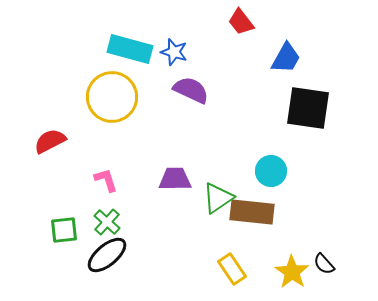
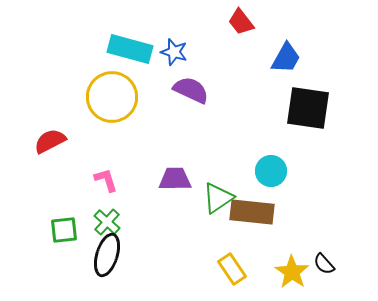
black ellipse: rotated 33 degrees counterclockwise
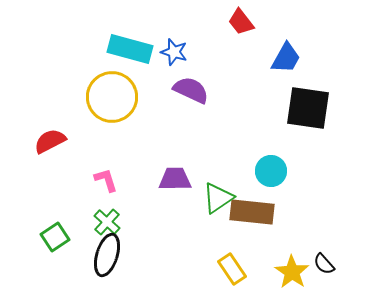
green square: moved 9 px left, 7 px down; rotated 28 degrees counterclockwise
